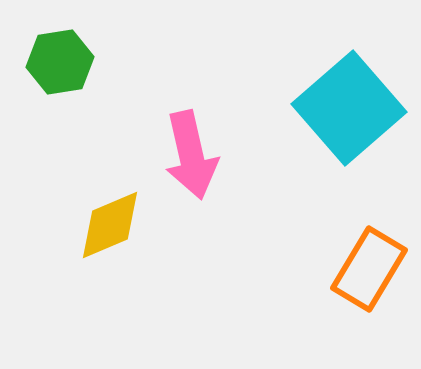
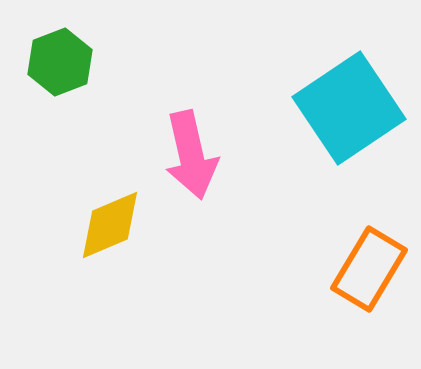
green hexagon: rotated 12 degrees counterclockwise
cyan square: rotated 7 degrees clockwise
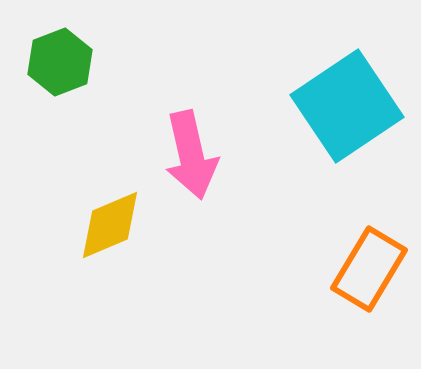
cyan square: moved 2 px left, 2 px up
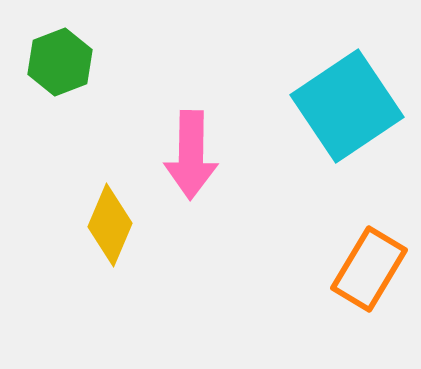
pink arrow: rotated 14 degrees clockwise
yellow diamond: rotated 44 degrees counterclockwise
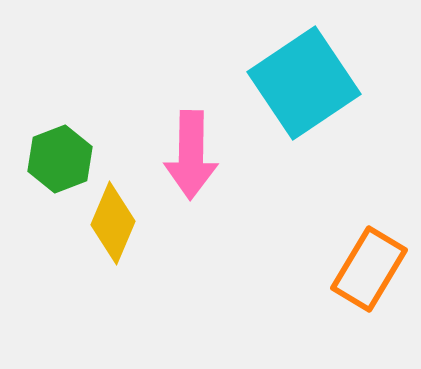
green hexagon: moved 97 px down
cyan square: moved 43 px left, 23 px up
yellow diamond: moved 3 px right, 2 px up
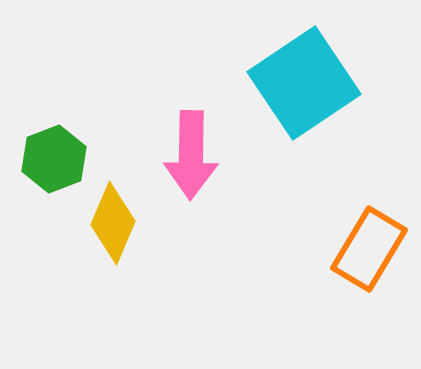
green hexagon: moved 6 px left
orange rectangle: moved 20 px up
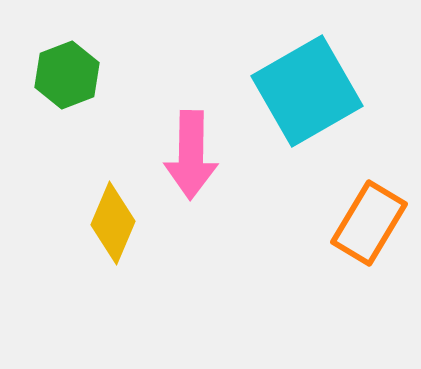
cyan square: moved 3 px right, 8 px down; rotated 4 degrees clockwise
green hexagon: moved 13 px right, 84 px up
orange rectangle: moved 26 px up
